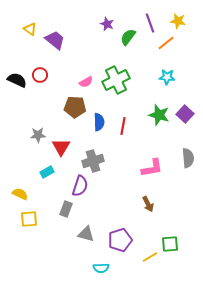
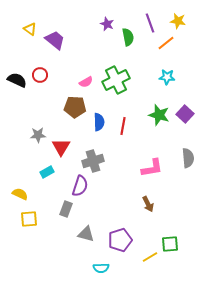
green semicircle: rotated 132 degrees clockwise
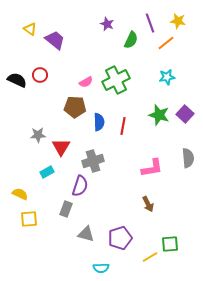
green semicircle: moved 3 px right, 3 px down; rotated 36 degrees clockwise
cyan star: rotated 14 degrees counterclockwise
purple pentagon: moved 2 px up
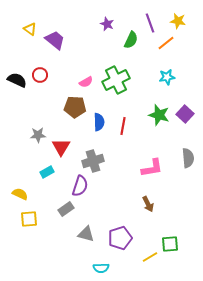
gray rectangle: rotated 35 degrees clockwise
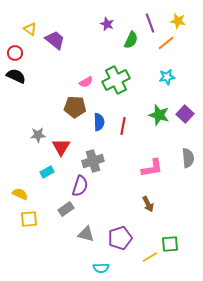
red circle: moved 25 px left, 22 px up
black semicircle: moved 1 px left, 4 px up
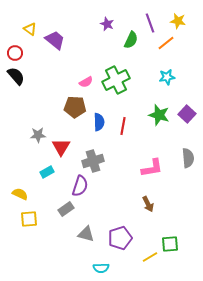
black semicircle: rotated 24 degrees clockwise
purple square: moved 2 px right
